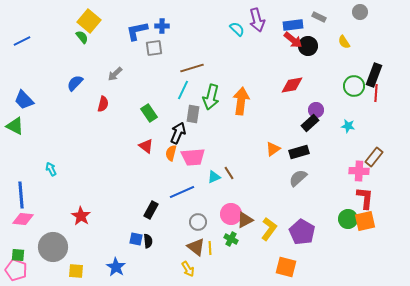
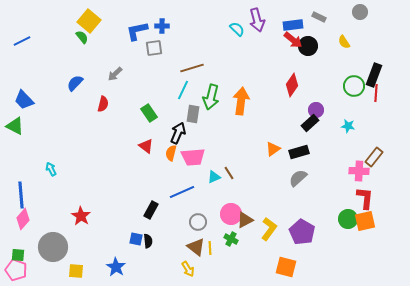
red diamond at (292, 85): rotated 45 degrees counterclockwise
pink diamond at (23, 219): rotated 55 degrees counterclockwise
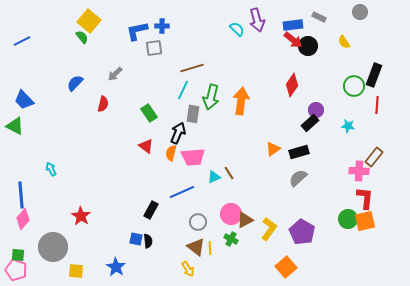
red line at (376, 93): moved 1 px right, 12 px down
orange square at (286, 267): rotated 35 degrees clockwise
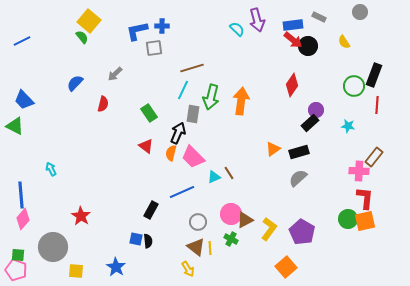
pink trapezoid at (193, 157): rotated 50 degrees clockwise
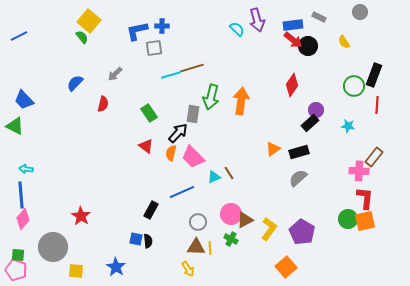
blue line at (22, 41): moved 3 px left, 5 px up
cyan line at (183, 90): moved 12 px left, 15 px up; rotated 48 degrees clockwise
black arrow at (178, 133): rotated 20 degrees clockwise
cyan arrow at (51, 169): moved 25 px left; rotated 56 degrees counterclockwise
brown triangle at (196, 247): rotated 36 degrees counterclockwise
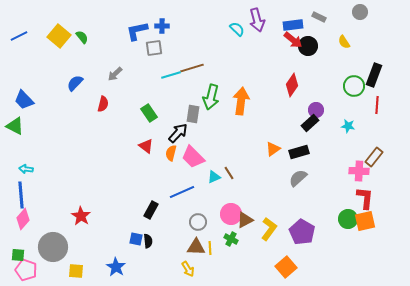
yellow square at (89, 21): moved 30 px left, 15 px down
pink pentagon at (16, 270): moved 10 px right
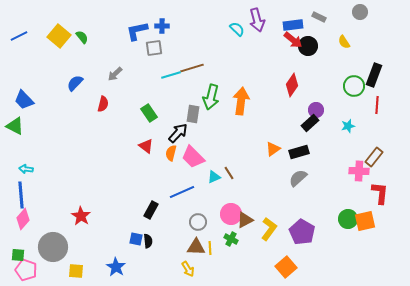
cyan star at (348, 126): rotated 24 degrees counterclockwise
red L-shape at (365, 198): moved 15 px right, 5 px up
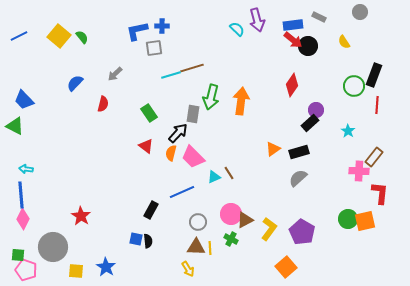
cyan star at (348, 126): moved 5 px down; rotated 24 degrees counterclockwise
pink diamond at (23, 219): rotated 15 degrees counterclockwise
blue star at (116, 267): moved 10 px left
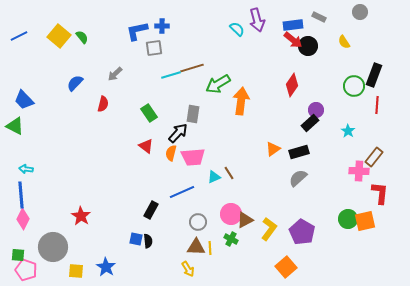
green arrow at (211, 97): moved 7 px right, 13 px up; rotated 45 degrees clockwise
pink trapezoid at (193, 157): rotated 50 degrees counterclockwise
